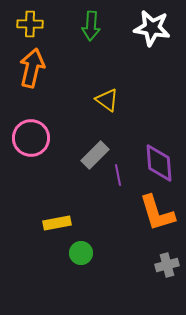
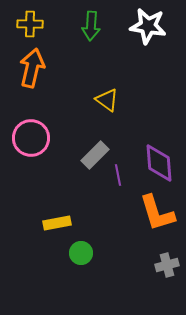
white star: moved 4 px left, 2 px up
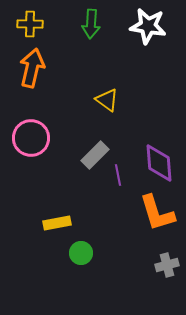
green arrow: moved 2 px up
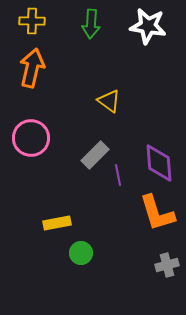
yellow cross: moved 2 px right, 3 px up
yellow triangle: moved 2 px right, 1 px down
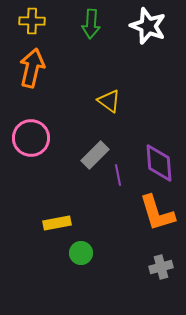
white star: rotated 12 degrees clockwise
gray cross: moved 6 px left, 2 px down
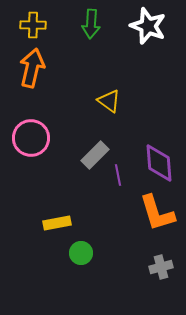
yellow cross: moved 1 px right, 4 px down
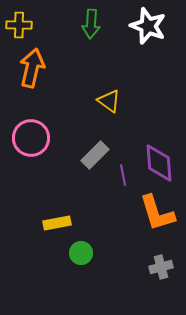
yellow cross: moved 14 px left
purple line: moved 5 px right
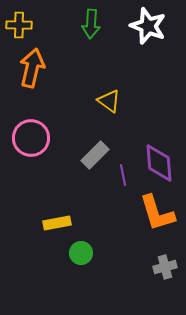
gray cross: moved 4 px right
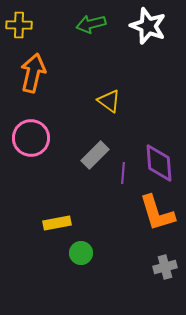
green arrow: rotated 72 degrees clockwise
orange arrow: moved 1 px right, 5 px down
purple line: moved 2 px up; rotated 15 degrees clockwise
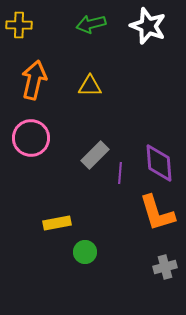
orange arrow: moved 1 px right, 7 px down
yellow triangle: moved 19 px left, 15 px up; rotated 35 degrees counterclockwise
purple line: moved 3 px left
green circle: moved 4 px right, 1 px up
